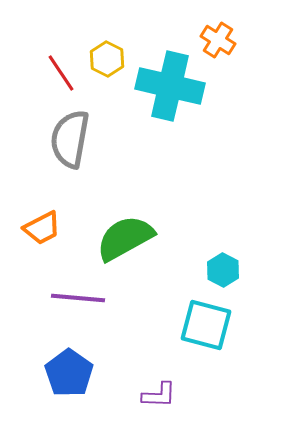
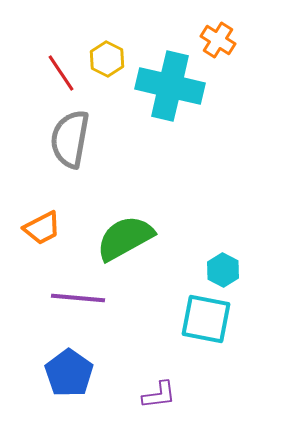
cyan square: moved 6 px up; rotated 4 degrees counterclockwise
purple L-shape: rotated 9 degrees counterclockwise
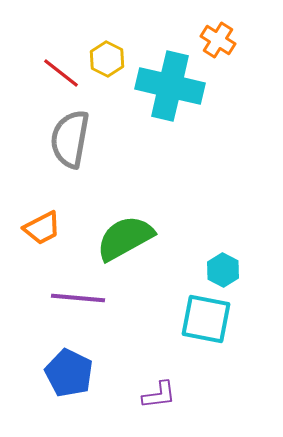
red line: rotated 18 degrees counterclockwise
blue pentagon: rotated 9 degrees counterclockwise
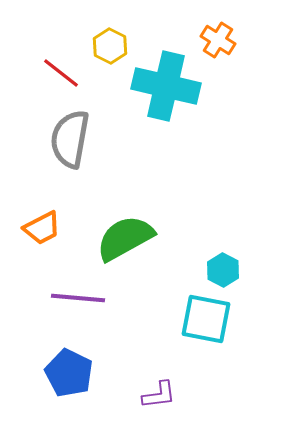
yellow hexagon: moved 3 px right, 13 px up
cyan cross: moved 4 px left
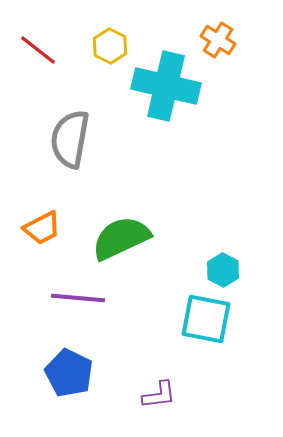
red line: moved 23 px left, 23 px up
green semicircle: moved 4 px left; rotated 4 degrees clockwise
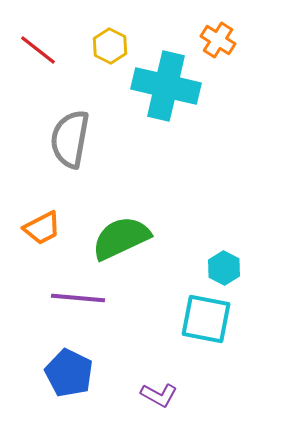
cyan hexagon: moved 1 px right, 2 px up
purple L-shape: rotated 36 degrees clockwise
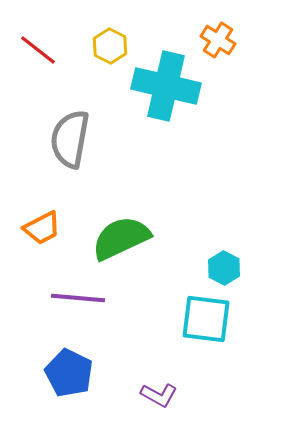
cyan square: rotated 4 degrees counterclockwise
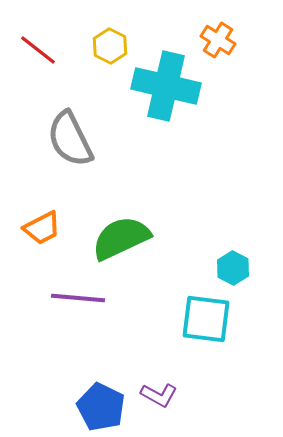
gray semicircle: rotated 36 degrees counterclockwise
cyan hexagon: moved 9 px right
blue pentagon: moved 32 px right, 34 px down
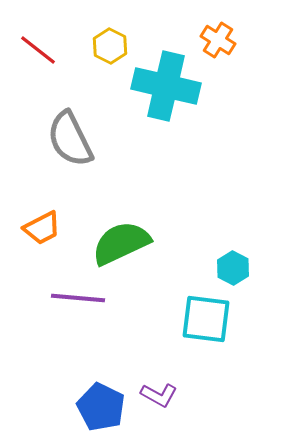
green semicircle: moved 5 px down
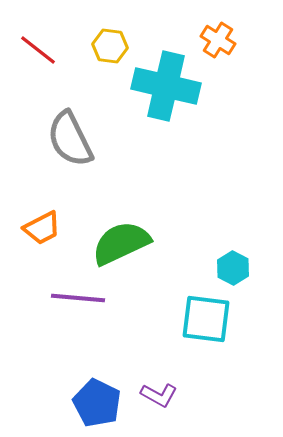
yellow hexagon: rotated 20 degrees counterclockwise
blue pentagon: moved 4 px left, 4 px up
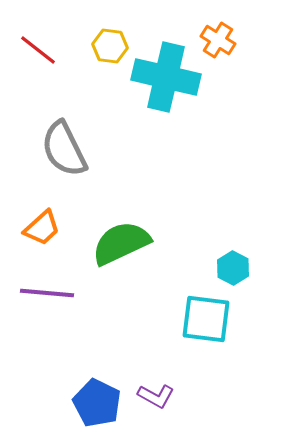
cyan cross: moved 9 px up
gray semicircle: moved 6 px left, 10 px down
orange trapezoid: rotated 15 degrees counterclockwise
purple line: moved 31 px left, 5 px up
purple L-shape: moved 3 px left, 1 px down
